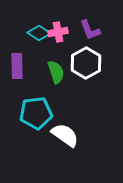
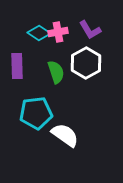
purple L-shape: rotated 10 degrees counterclockwise
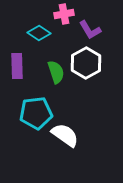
pink cross: moved 6 px right, 18 px up
